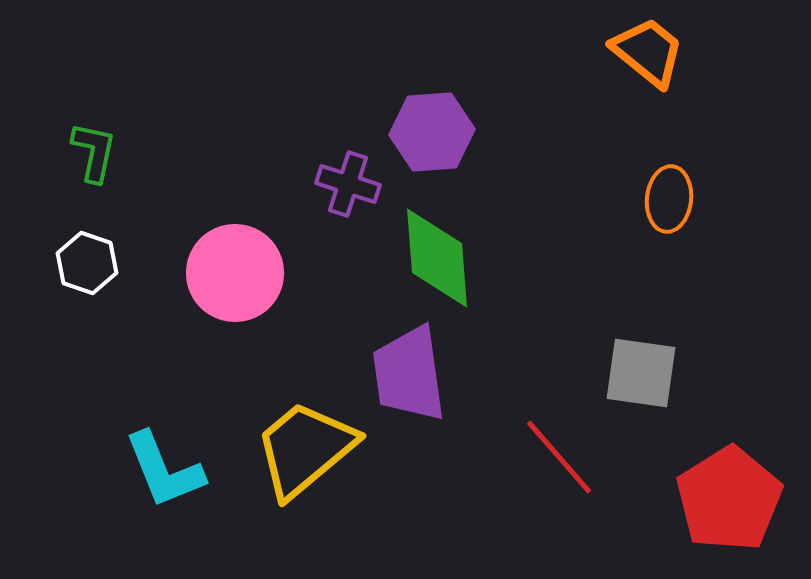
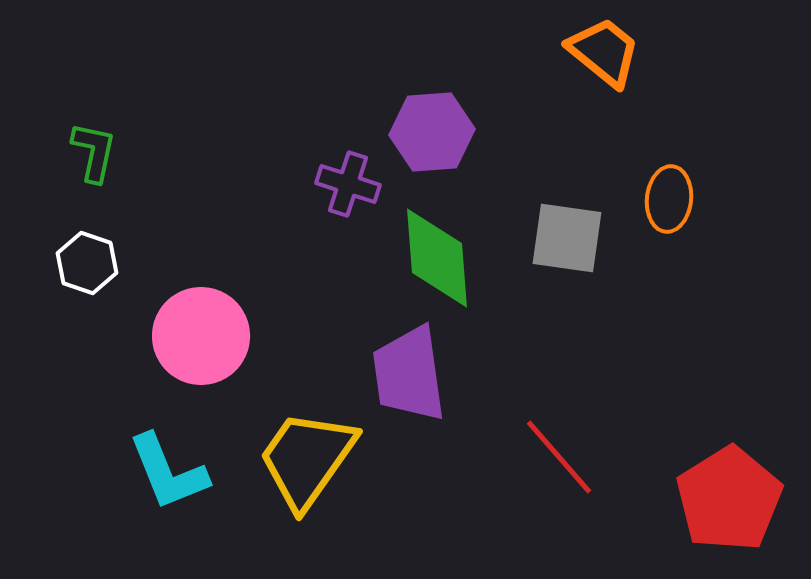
orange trapezoid: moved 44 px left
pink circle: moved 34 px left, 63 px down
gray square: moved 74 px left, 135 px up
yellow trapezoid: moved 2 px right, 10 px down; rotated 15 degrees counterclockwise
cyan L-shape: moved 4 px right, 2 px down
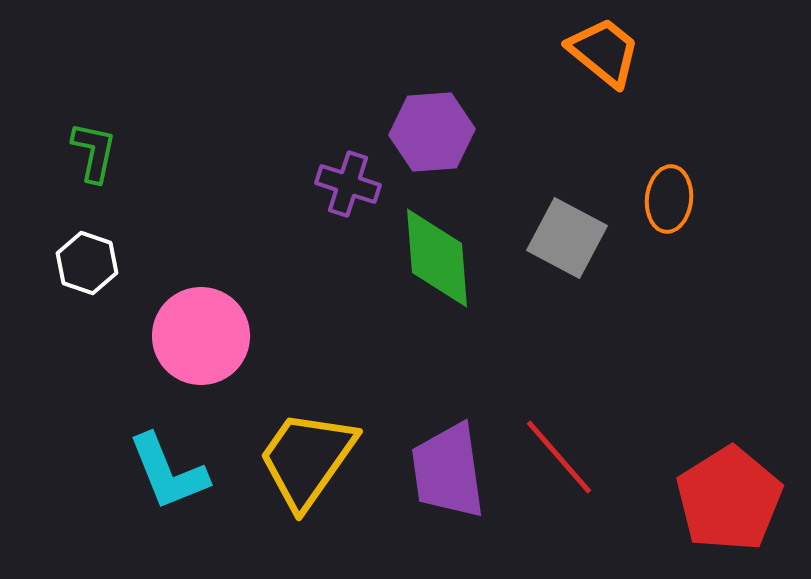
gray square: rotated 20 degrees clockwise
purple trapezoid: moved 39 px right, 97 px down
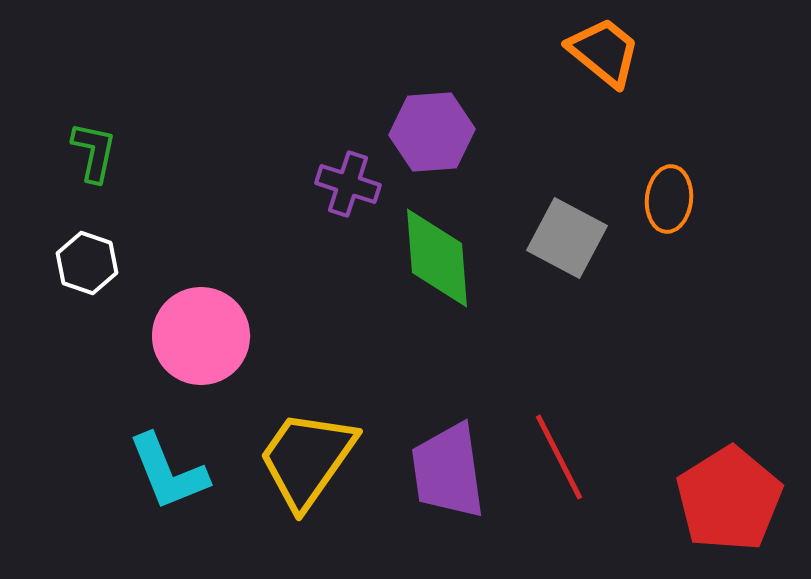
red line: rotated 14 degrees clockwise
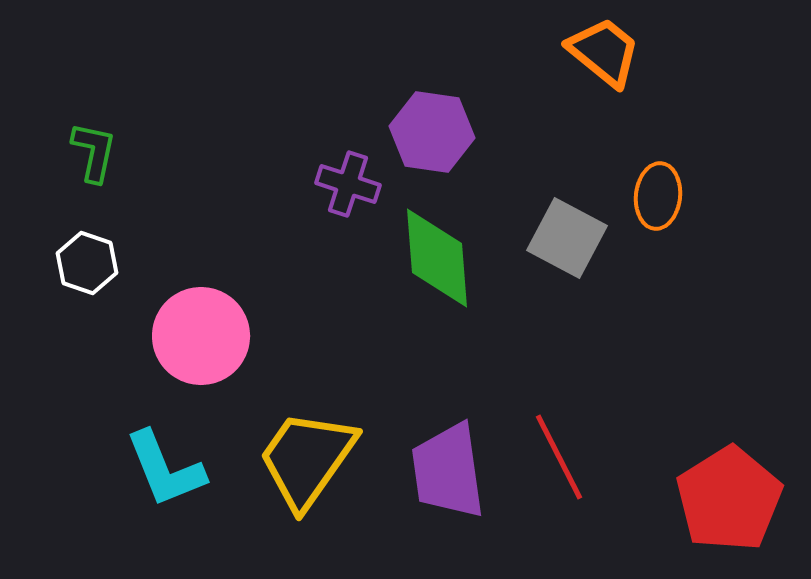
purple hexagon: rotated 12 degrees clockwise
orange ellipse: moved 11 px left, 3 px up
cyan L-shape: moved 3 px left, 3 px up
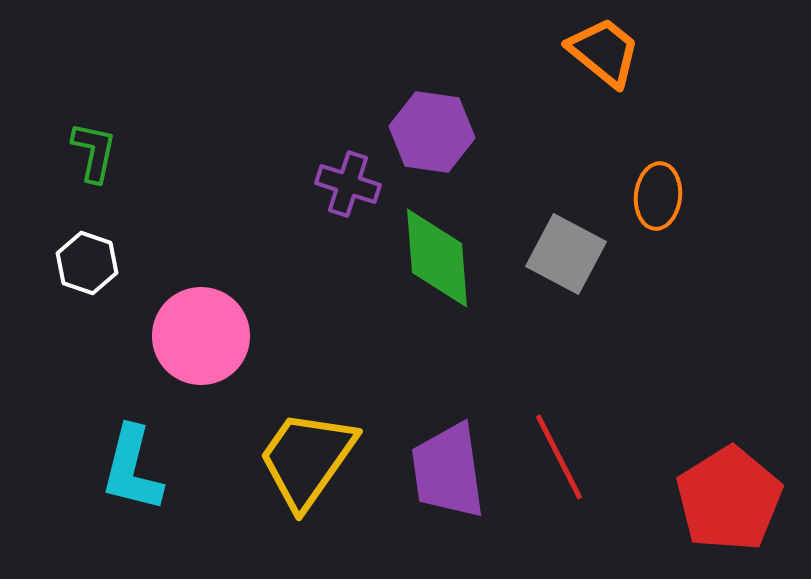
gray square: moved 1 px left, 16 px down
cyan L-shape: moved 33 px left; rotated 36 degrees clockwise
